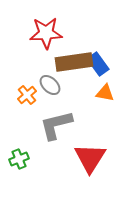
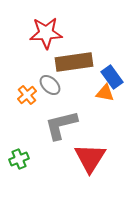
blue rectangle: moved 14 px right, 13 px down
gray L-shape: moved 5 px right
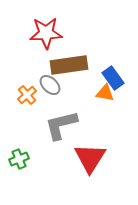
brown rectangle: moved 5 px left, 3 px down
blue rectangle: moved 1 px right, 1 px down
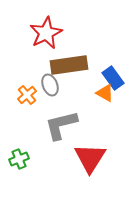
red star: rotated 24 degrees counterclockwise
gray ellipse: rotated 25 degrees clockwise
orange triangle: rotated 18 degrees clockwise
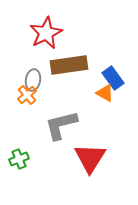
gray ellipse: moved 17 px left, 5 px up; rotated 30 degrees clockwise
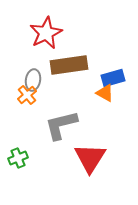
blue rectangle: rotated 70 degrees counterclockwise
green cross: moved 1 px left, 1 px up
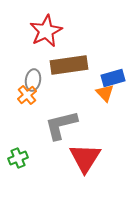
red star: moved 2 px up
orange triangle: rotated 18 degrees clockwise
red triangle: moved 5 px left
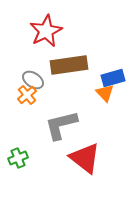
gray ellipse: rotated 65 degrees counterclockwise
red triangle: rotated 24 degrees counterclockwise
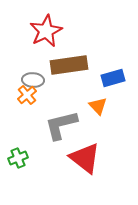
gray ellipse: rotated 30 degrees counterclockwise
orange triangle: moved 7 px left, 13 px down
